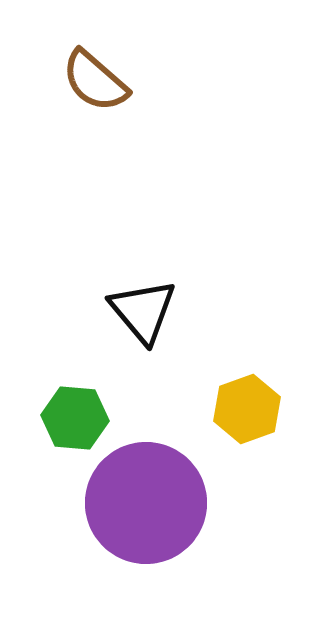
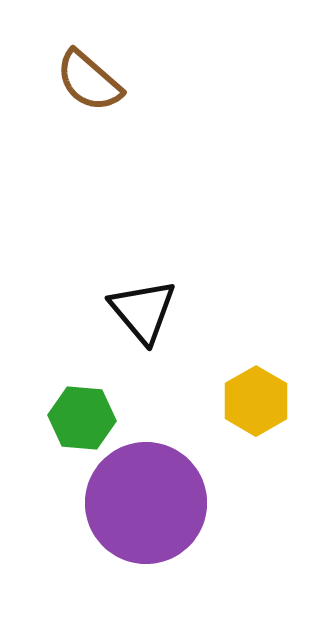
brown semicircle: moved 6 px left
yellow hexagon: moved 9 px right, 8 px up; rotated 10 degrees counterclockwise
green hexagon: moved 7 px right
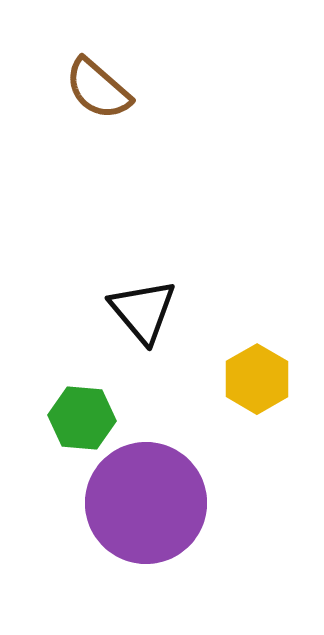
brown semicircle: moved 9 px right, 8 px down
yellow hexagon: moved 1 px right, 22 px up
